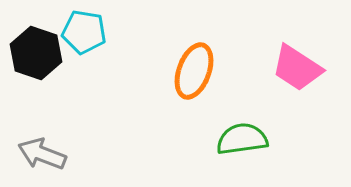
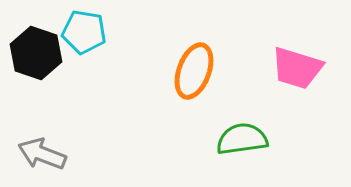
pink trapezoid: rotated 16 degrees counterclockwise
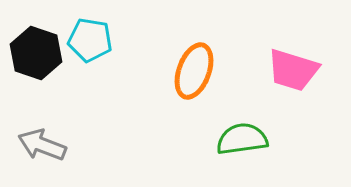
cyan pentagon: moved 6 px right, 8 px down
pink trapezoid: moved 4 px left, 2 px down
gray arrow: moved 9 px up
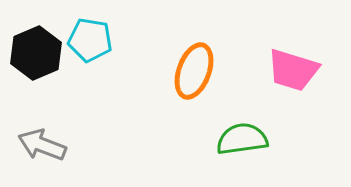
black hexagon: rotated 18 degrees clockwise
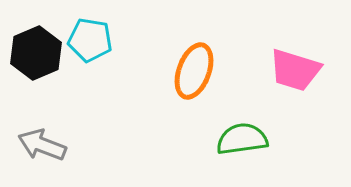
pink trapezoid: moved 2 px right
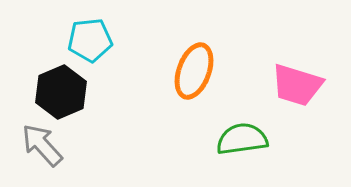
cyan pentagon: rotated 15 degrees counterclockwise
black hexagon: moved 25 px right, 39 px down
pink trapezoid: moved 2 px right, 15 px down
gray arrow: rotated 27 degrees clockwise
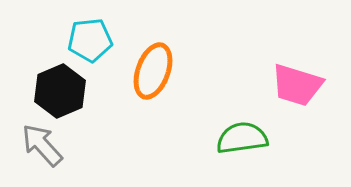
orange ellipse: moved 41 px left
black hexagon: moved 1 px left, 1 px up
green semicircle: moved 1 px up
